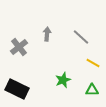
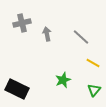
gray arrow: rotated 16 degrees counterclockwise
gray cross: moved 3 px right, 24 px up; rotated 24 degrees clockwise
green triangle: moved 2 px right; rotated 48 degrees counterclockwise
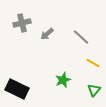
gray arrow: rotated 120 degrees counterclockwise
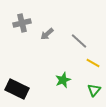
gray line: moved 2 px left, 4 px down
